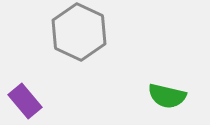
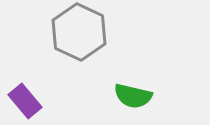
green semicircle: moved 34 px left
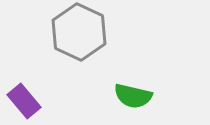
purple rectangle: moved 1 px left
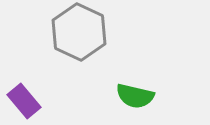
green semicircle: moved 2 px right
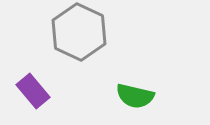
purple rectangle: moved 9 px right, 10 px up
